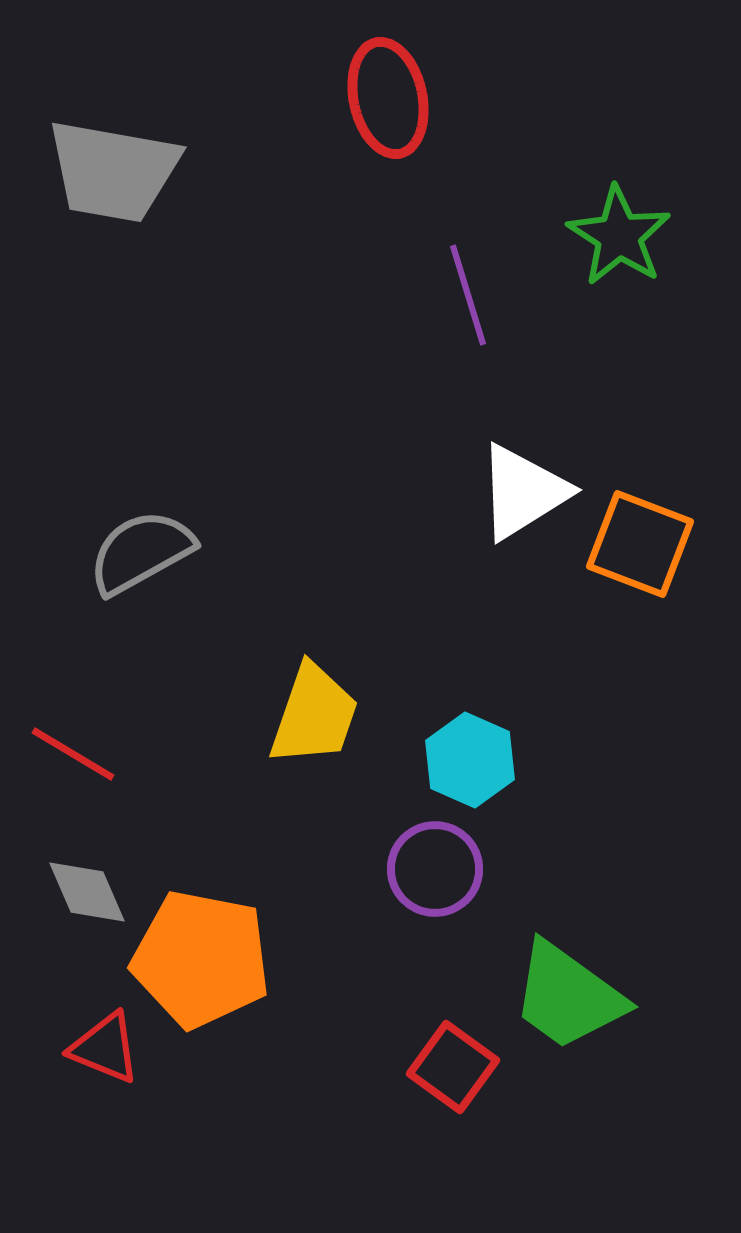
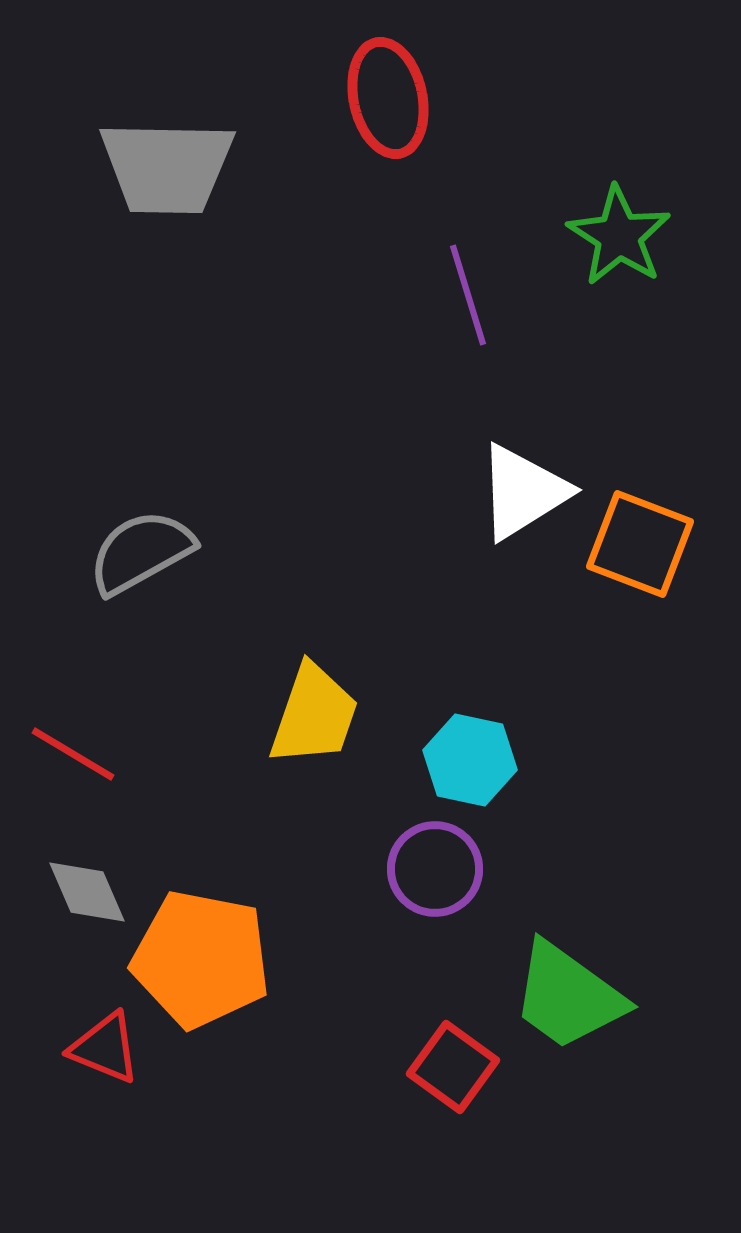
gray trapezoid: moved 54 px right, 4 px up; rotated 9 degrees counterclockwise
cyan hexagon: rotated 12 degrees counterclockwise
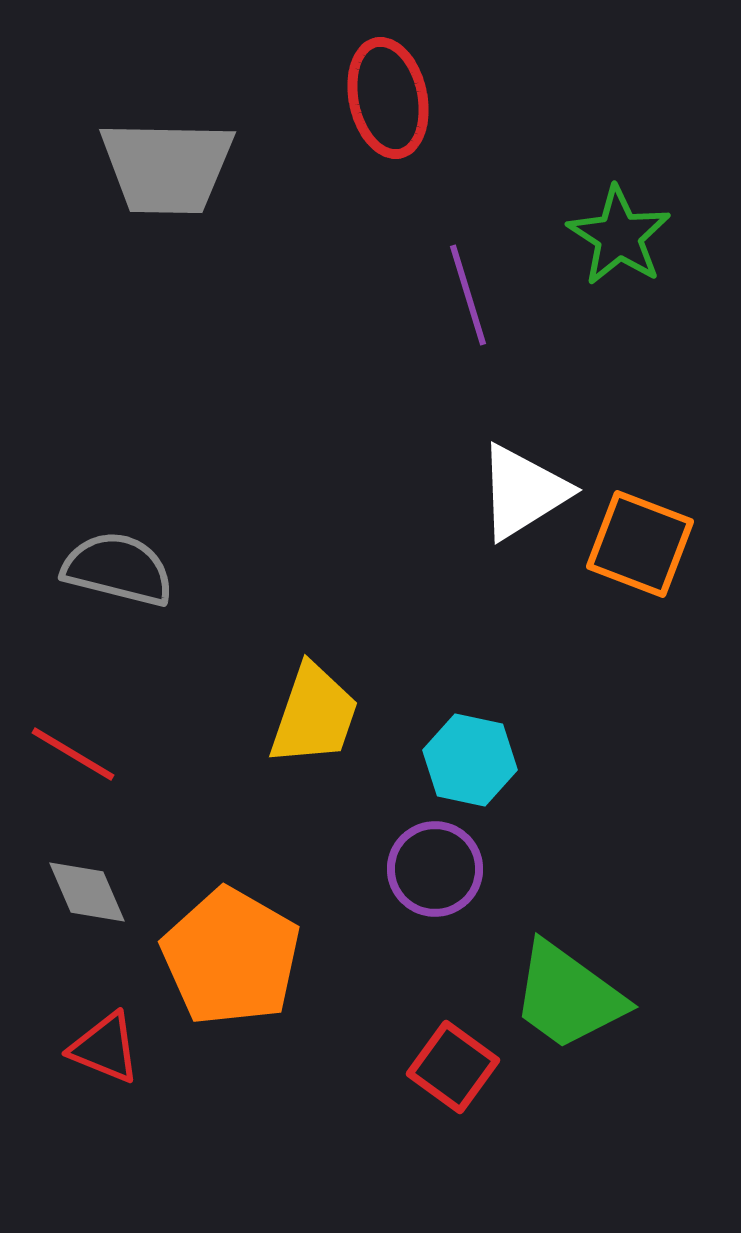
gray semicircle: moved 23 px left, 17 px down; rotated 43 degrees clockwise
orange pentagon: moved 30 px right, 2 px up; rotated 19 degrees clockwise
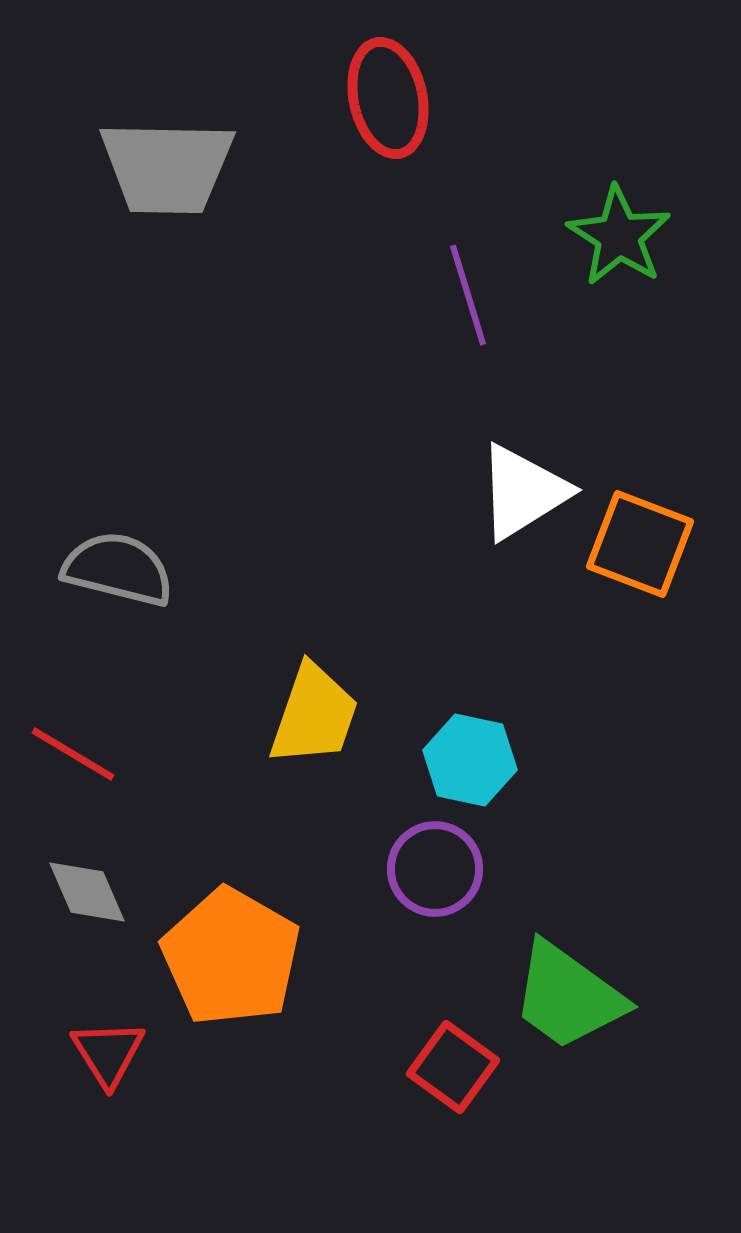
red triangle: moved 3 px right, 5 px down; rotated 36 degrees clockwise
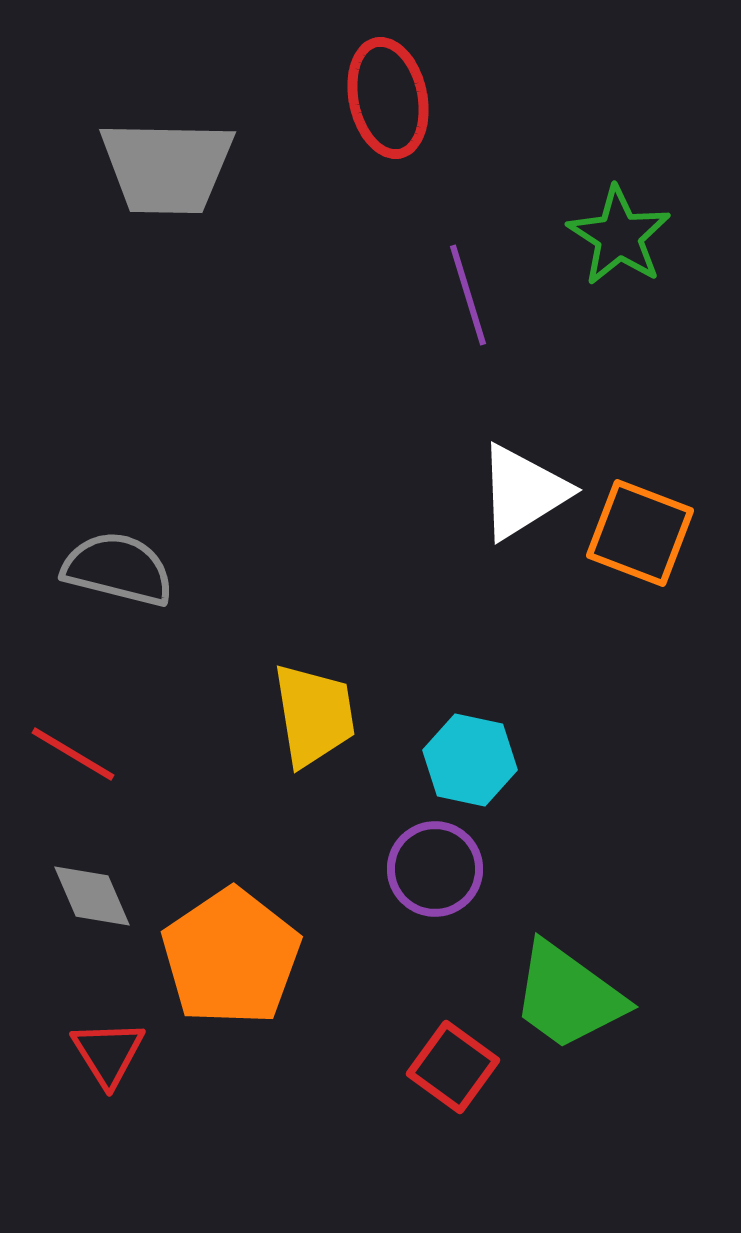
orange square: moved 11 px up
yellow trapezoid: rotated 28 degrees counterclockwise
gray diamond: moved 5 px right, 4 px down
orange pentagon: rotated 8 degrees clockwise
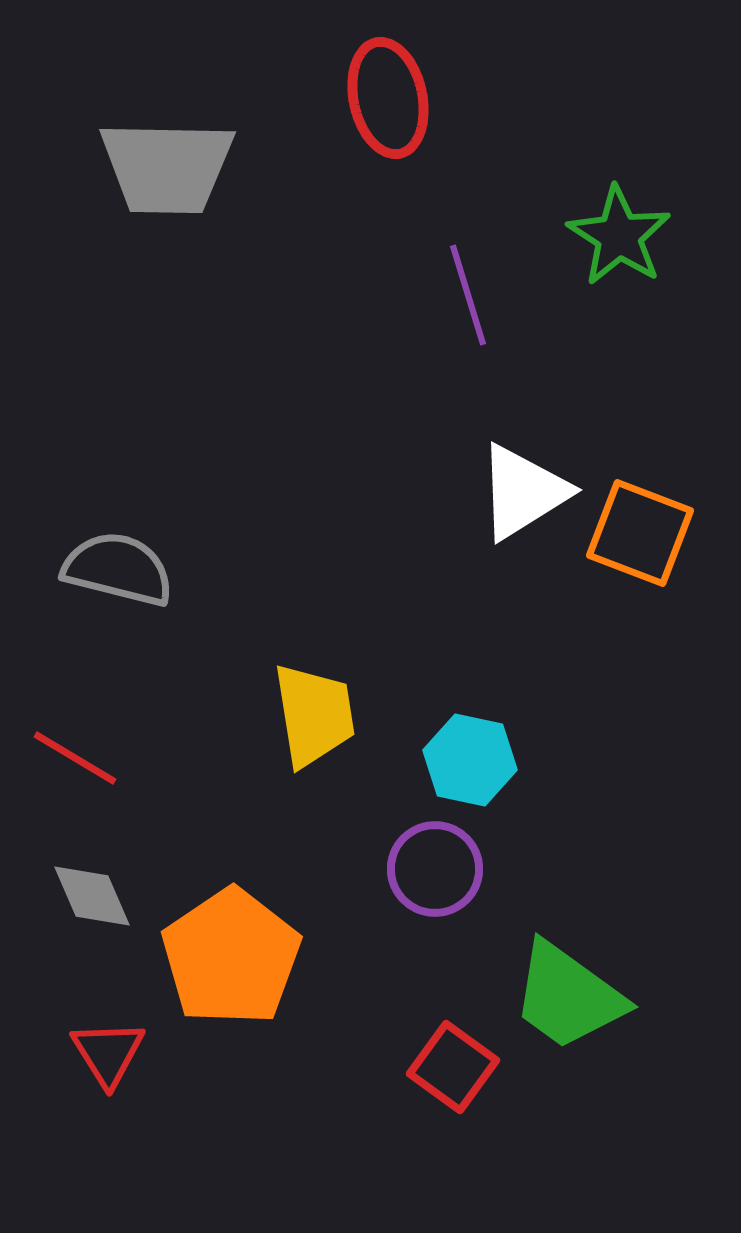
red line: moved 2 px right, 4 px down
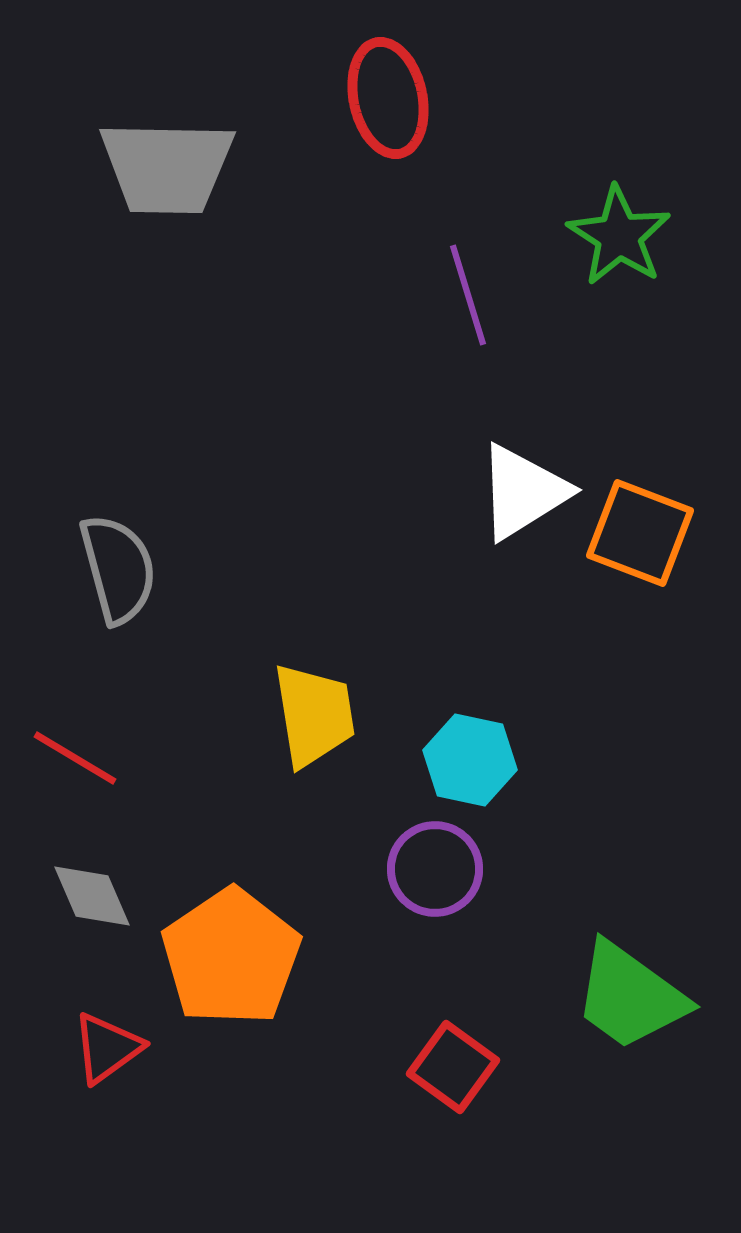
gray semicircle: rotated 61 degrees clockwise
green trapezoid: moved 62 px right
red triangle: moved 1 px left, 5 px up; rotated 26 degrees clockwise
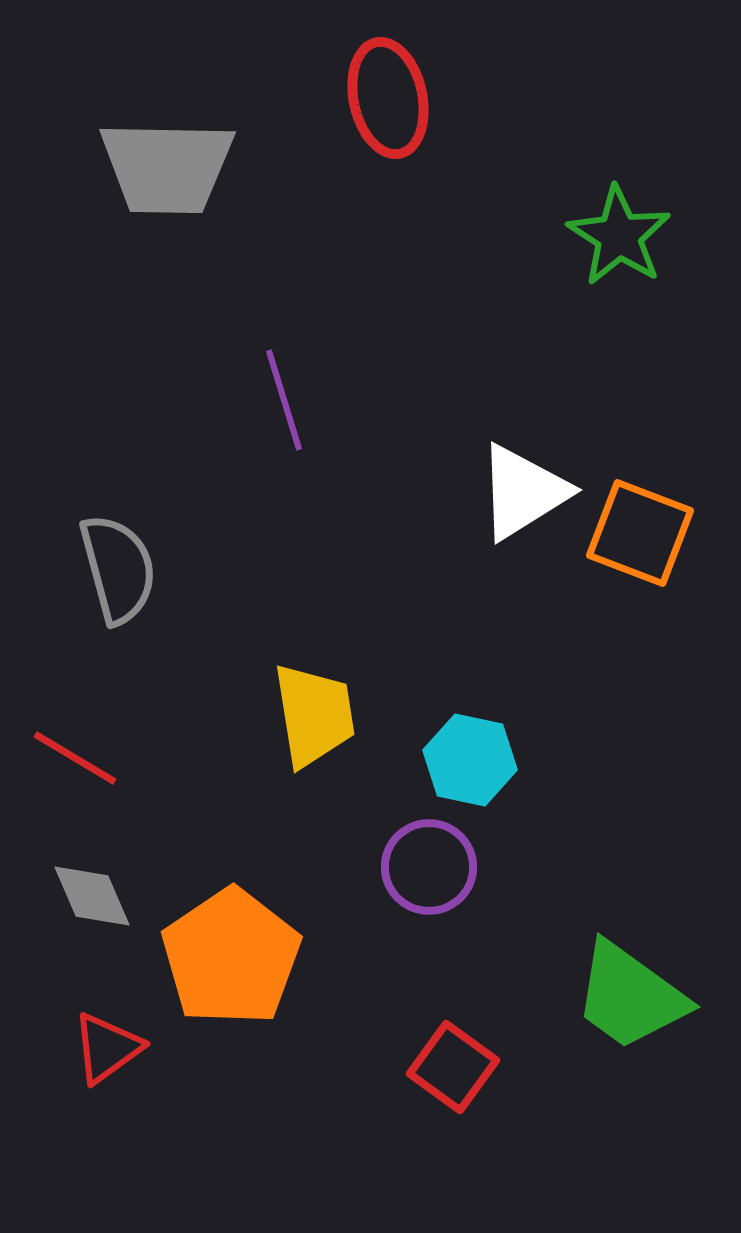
purple line: moved 184 px left, 105 px down
purple circle: moved 6 px left, 2 px up
